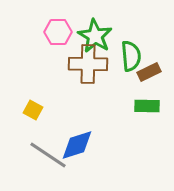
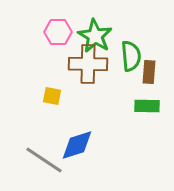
brown rectangle: rotated 60 degrees counterclockwise
yellow square: moved 19 px right, 14 px up; rotated 18 degrees counterclockwise
gray line: moved 4 px left, 5 px down
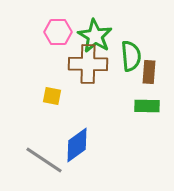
blue diamond: rotated 18 degrees counterclockwise
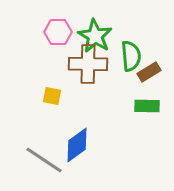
brown rectangle: rotated 55 degrees clockwise
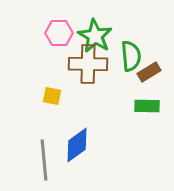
pink hexagon: moved 1 px right, 1 px down
gray line: rotated 51 degrees clockwise
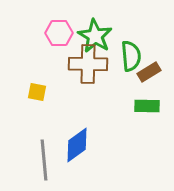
yellow square: moved 15 px left, 4 px up
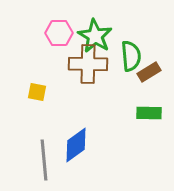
green rectangle: moved 2 px right, 7 px down
blue diamond: moved 1 px left
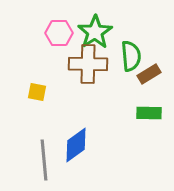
green star: moved 4 px up; rotated 8 degrees clockwise
brown rectangle: moved 2 px down
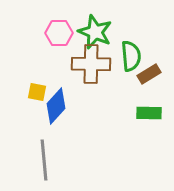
green star: rotated 16 degrees counterclockwise
brown cross: moved 3 px right
blue diamond: moved 20 px left, 39 px up; rotated 12 degrees counterclockwise
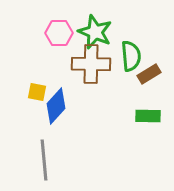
green rectangle: moved 1 px left, 3 px down
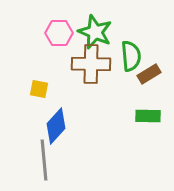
yellow square: moved 2 px right, 3 px up
blue diamond: moved 20 px down
